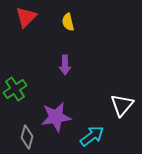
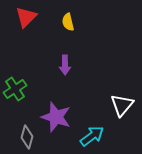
purple star: rotated 28 degrees clockwise
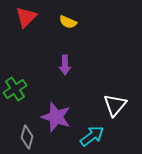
yellow semicircle: rotated 54 degrees counterclockwise
white triangle: moved 7 px left
